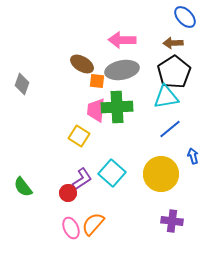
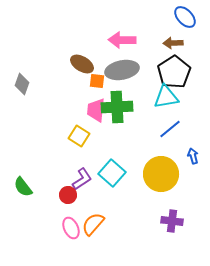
red circle: moved 2 px down
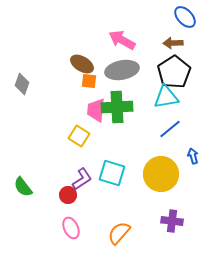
pink arrow: rotated 28 degrees clockwise
orange square: moved 8 px left
cyan square: rotated 24 degrees counterclockwise
orange semicircle: moved 26 px right, 9 px down
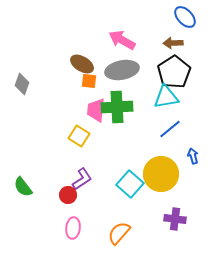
cyan square: moved 18 px right, 11 px down; rotated 24 degrees clockwise
purple cross: moved 3 px right, 2 px up
pink ellipse: moved 2 px right; rotated 30 degrees clockwise
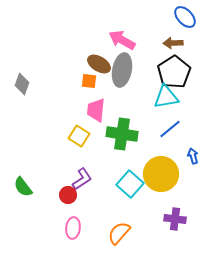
brown ellipse: moved 17 px right
gray ellipse: rotated 68 degrees counterclockwise
green cross: moved 5 px right, 27 px down; rotated 12 degrees clockwise
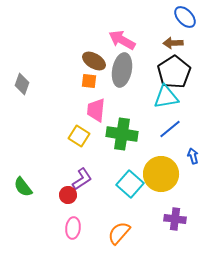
brown ellipse: moved 5 px left, 3 px up
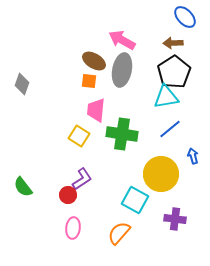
cyan square: moved 5 px right, 16 px down; rotated 12 degrees counterclockwise
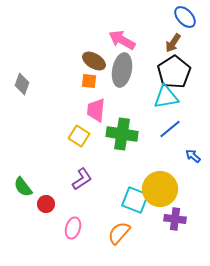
brown arrow: rotated 54 degrees counterclockwise
blue arrow: rotated 35 degrees counterclockwise
yellow circle: moved 1 px left, 15 px down
red circle: moved 22 px left, 9 px down
cyan square: rotated 8 degrees counterclockwise
pink ellipse: rotated 10 degrees clockwise
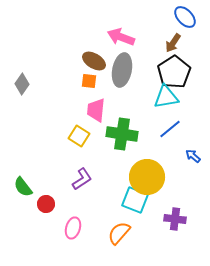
pink arrow: moved 1 px left, 3 px up; rotated 8 degrees counterclockwise
gray diamond: rotated 15 degrees clockwise
yellow circle: moved 13 px left, 12 px up
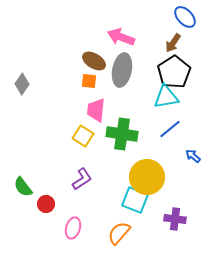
yellow square: moved 4 px right
